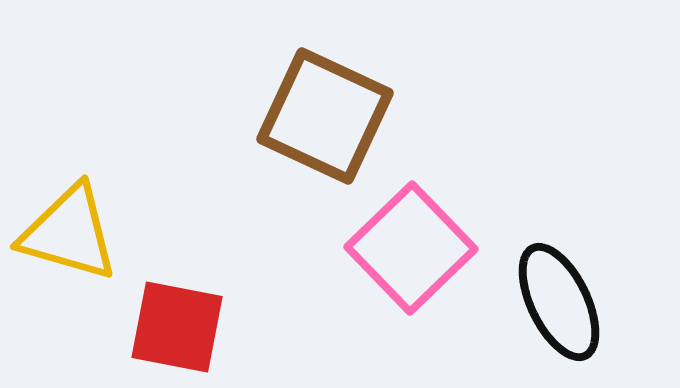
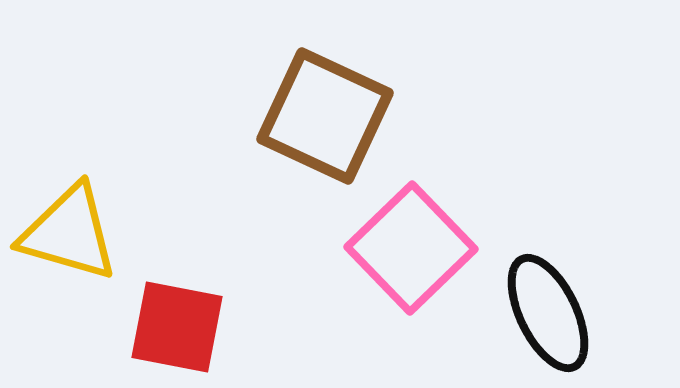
black ellipse: moved 11 px left, 11 px down
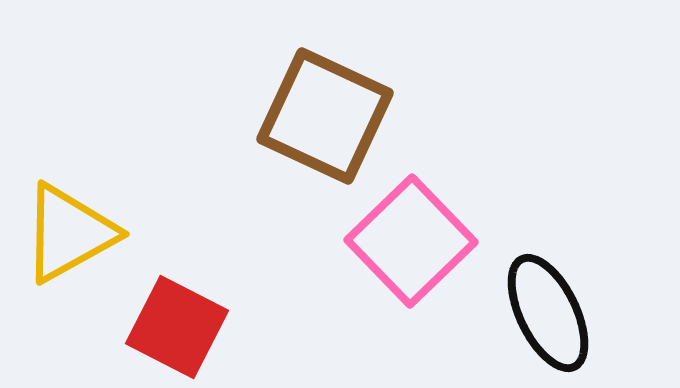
yellow triangle: rotated 45 degrees counterclockwise
pink square: moved 7 px up
red square: rotated 16 degrees clockwise
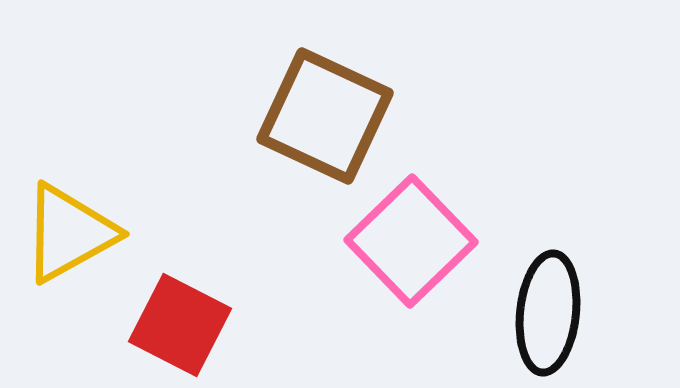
black ellipse: rotated 32 degrees clockwise
red square: moved 3 px right, 2 px up
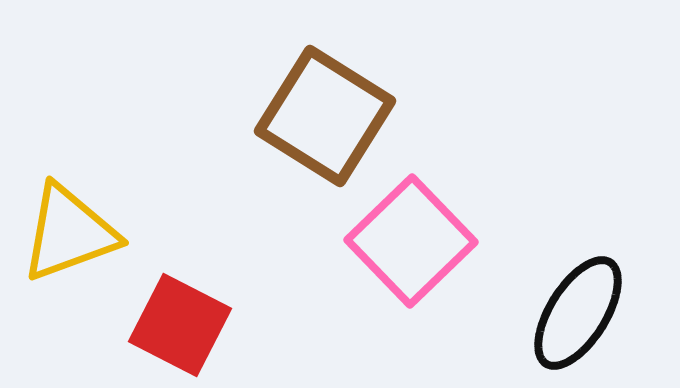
brown square: rotated 7 degrees clockwise
yellow triangle: rotated 9 degrees clockwise
black ellipse: moved 30 px right; rotated 26 degrees clockwise
